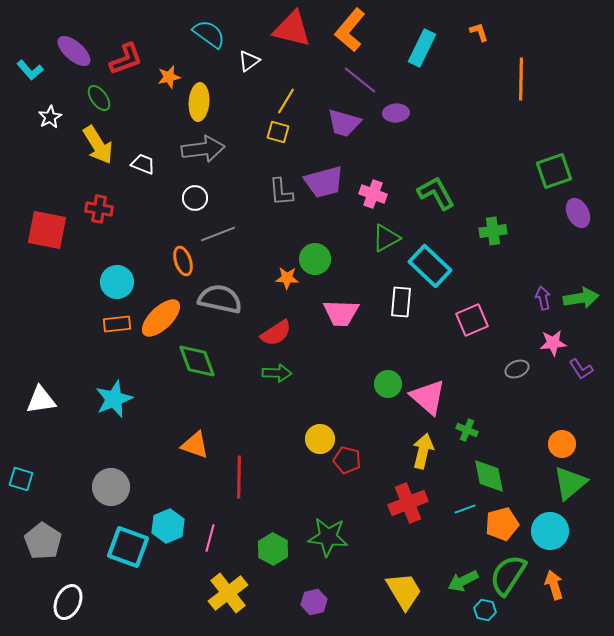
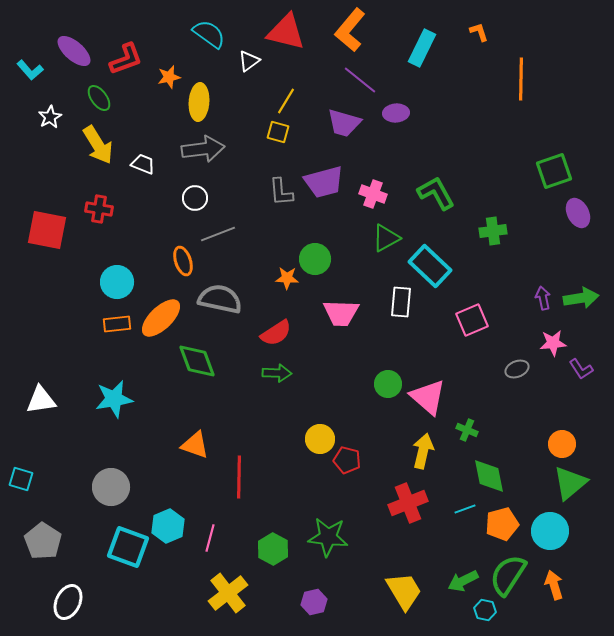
red triangle at (292, 29): moved 6 px left, 3 px down
cyan star at (114, 399): rotated 12 degrees clockwise
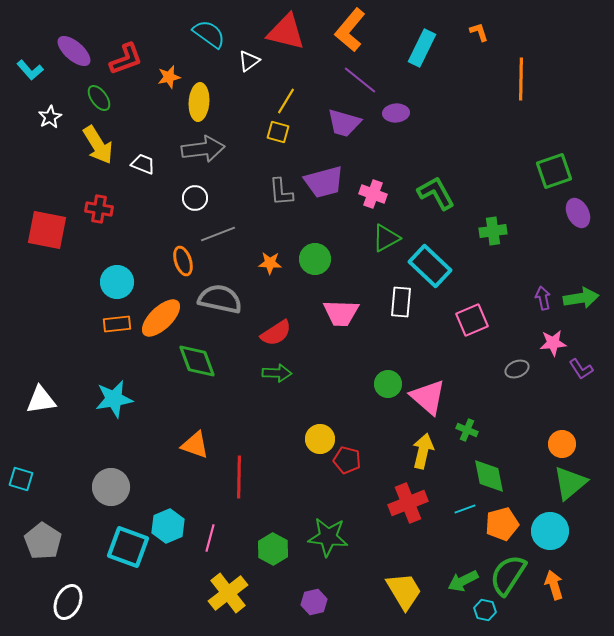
orange star at (287, 278): moved 17 px left, 15 px up
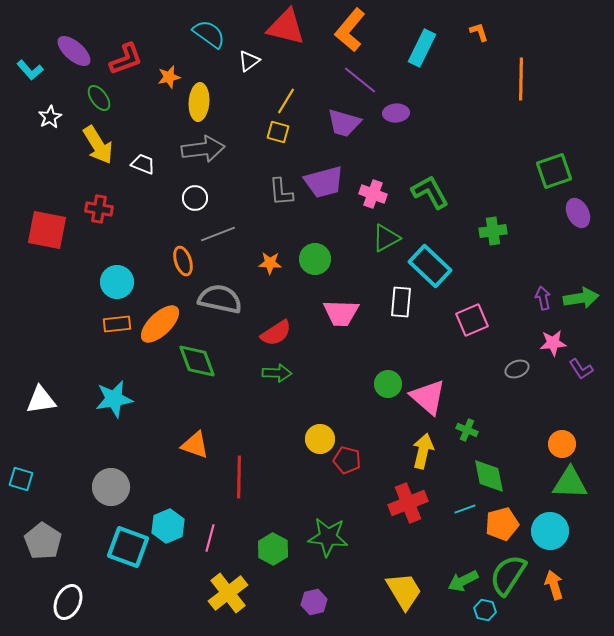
red triangle at (286, 32): moved 5 px up
green L-shape at (436, 193): moved 6 px left, 1 px up
orange ellipse at (161, 318): moved 1 px left, 6 px down
green triangle at (570, 483): rotated 42 degrees clockwise
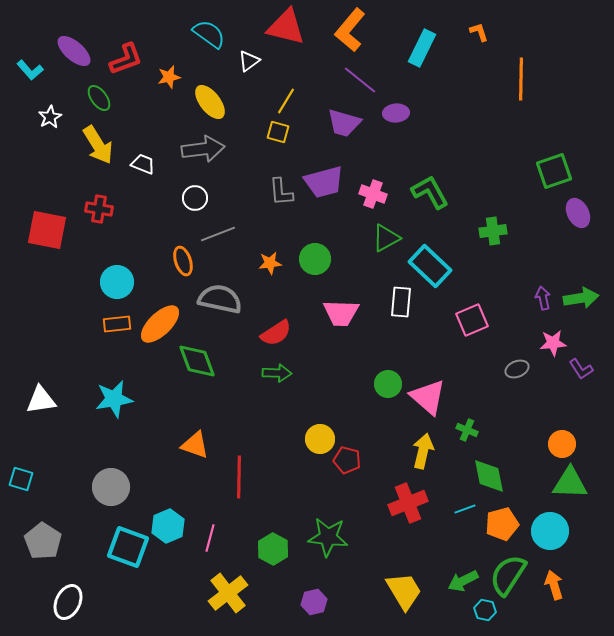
yellow ellipse at (199, 102): moved 11 px right; rotated 42 degrees counterclockwise
orange star at (270, 263): rotated 10 degrees counterclockwise
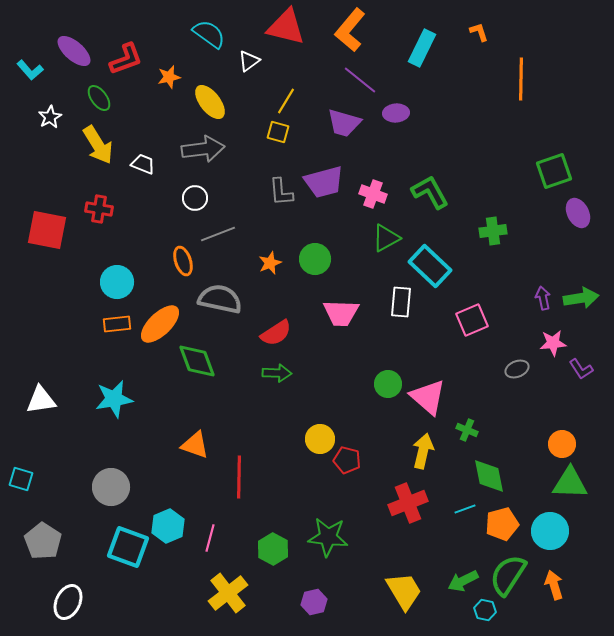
orange star at (270, 263): rotated 15 degrees counterclockwise
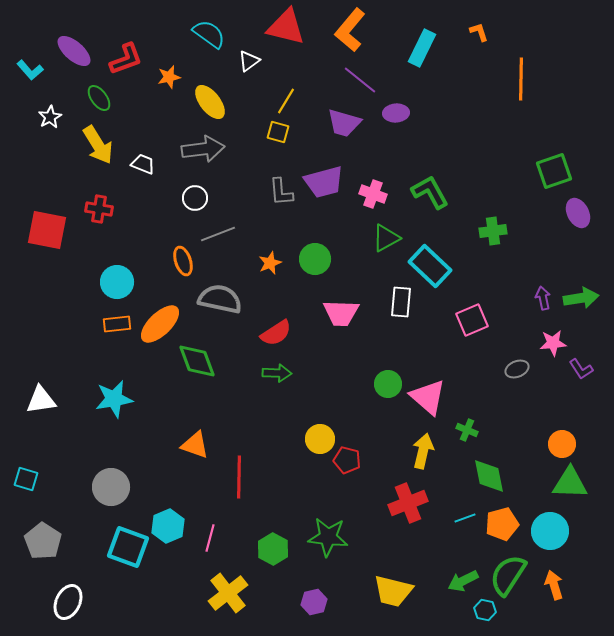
cyan square at (21, 479): moved 5 px right
cyan line at (465, 509): moved 9 px down
yellow trapezoid at (404, 591): moved 11 px left; rotated 135 degrees clockwise
